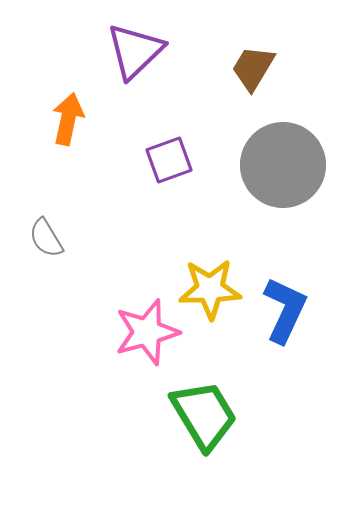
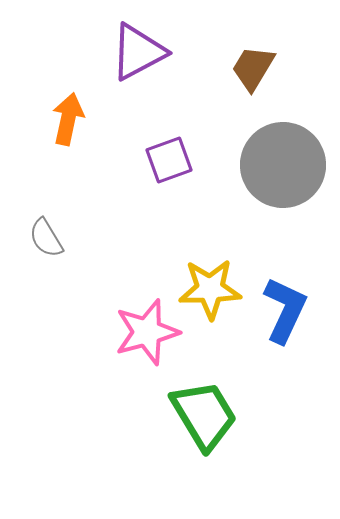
purple triangle: moved 3 px right, 1 px down; rotated 16 degrees clockwise
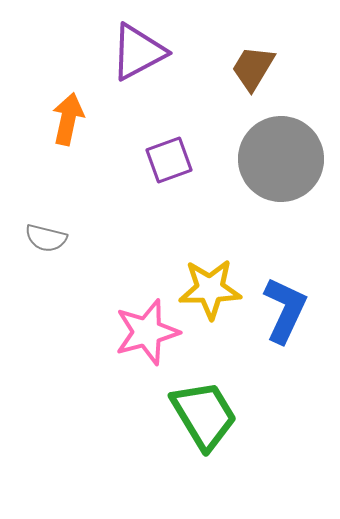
gray circle: moved 2 px left, 6 px up
gray semicircle: rotated 45 degrees counterclockwise
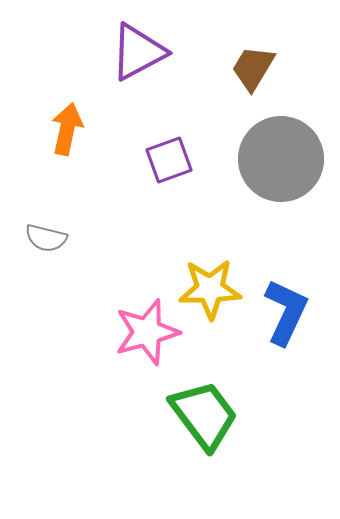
orange arrow: moved 1 px left, 10 px down
blue L-shape: moved 1 px right, 2 px down
green trapezoid: rotated 6 degrees counterclockwise
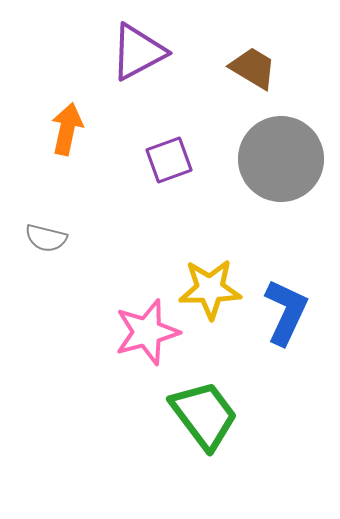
brown trapezoid: rotated 90 degrees clockwise
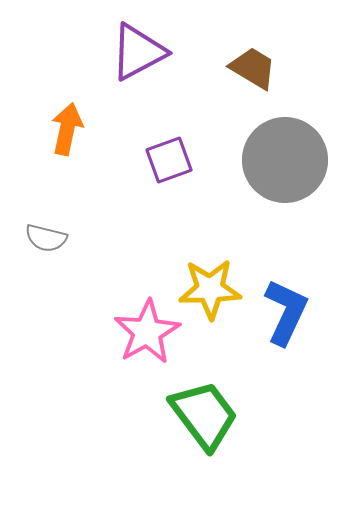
gray circle: moved 4 px right, 1 px down
pink star: rotated 14 degrees counterclockwise
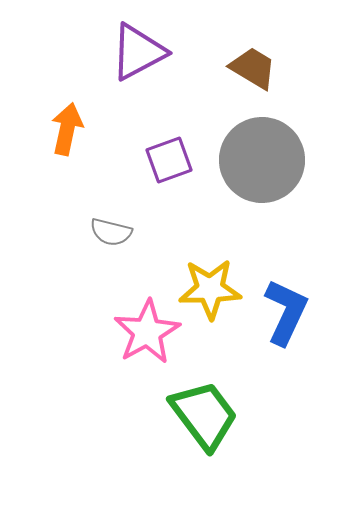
gray circle: moved 23 px left
gray semicircle: moved 65 px right, 6 px up
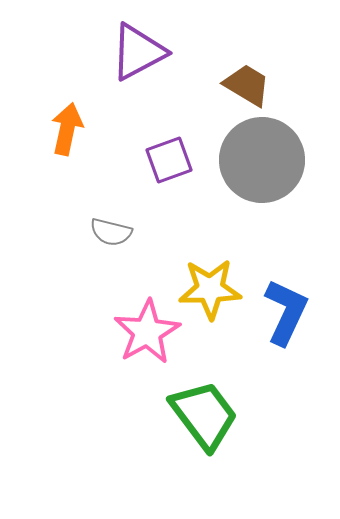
brown trapezoid: moved 6 px left, 17 px down
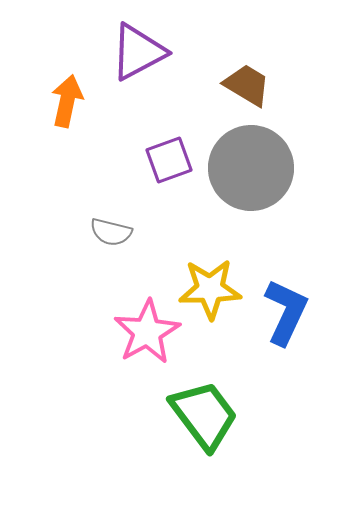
orange arrow: moved 28 px up
gray circle: moved 11 px left, 8 px down
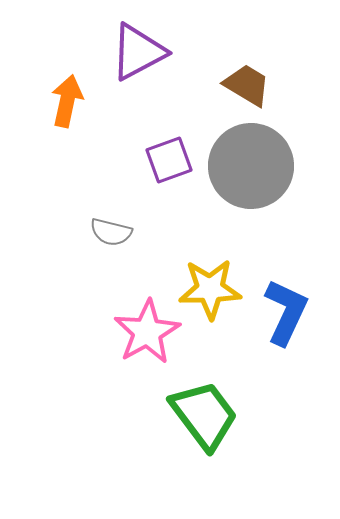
gray circle: moved 2 px up
